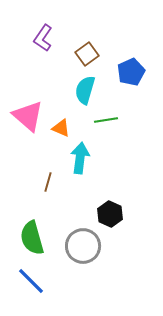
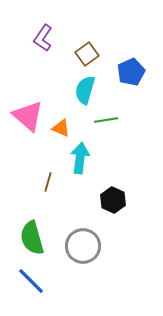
black hexagon: moved 3 px right, 14 px up
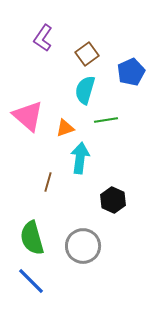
orange triangle: moved 4 px right; rotated 42 degrees counterclockwise
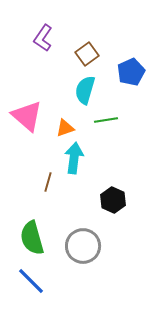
pink triangle: moved 1 px left
cyan arrow: moved 6 px left
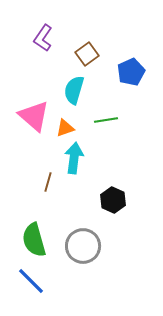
cyan semicircle: moved 11 px left
pink triangle: moved 7 px right
green semicircle: moved 2 px right, 2 px down
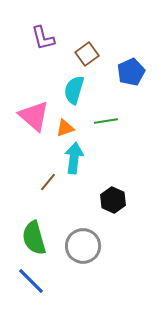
purple L-shape: rotated 48 degrees counterclockwise
green line: moved 1 px down
brown line: rotated 24 degrees clockwise
green semicircle: moved 2 px up
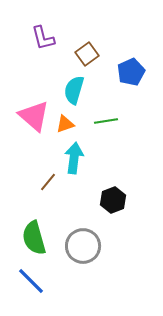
orange triangle: moved 4 px up
black hexagon: rotated 15 degrees clockwise
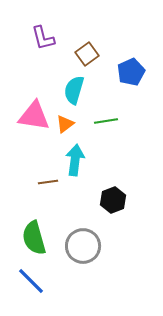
pink triangle: rotated 32 degrees counterclockwise
orange triangle: rotated 18 degrees counterclockwise
cyan arrow: moved 1 px right, 2 px down
brown line: rotated 42 degrees clockwise
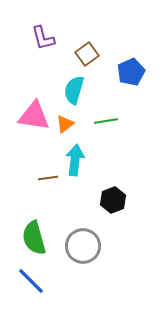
brown line: moved 4 px up
